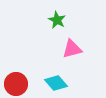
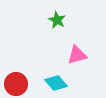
pink triangle: moved 5 px right, 6 px down
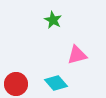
green star: moved 4 px left
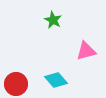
pink triangle: moved 9 px right, 4 px up
cyan diamond: moved 3 px up
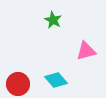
red circle: moved 2 px right
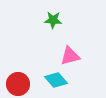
green star: rotated 24 degrees counterclockwise
pink triangle: moved 16 px left, 5 px down
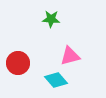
green star: moved 2 px left, 1 px up
red circle: moved 21 px up
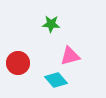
green star: moved 5 px down
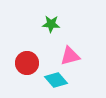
red circle: moved 9 px right
